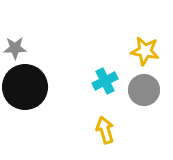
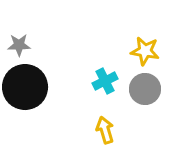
gray star: moved 4 px right, 3 px up
gray circle: moved 1 px right, 1 px up
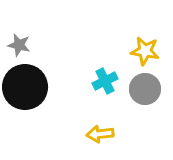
gray star: rotated 15 degrees clockwise
yellow arrow: moved 5 px left, 4 px down; rotated 80 degrees counterclockwise
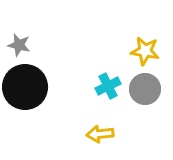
cyan cross: moved 3 px right, 5 px down
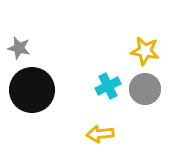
gray star: moved 3 px down
black circle: moved 7 px right, 3 px down
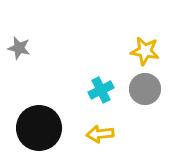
cyan cross: moved 7 px left, 4 px down
black circle: moved 7 px right, 38 px down
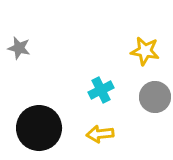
gray circle: moved 10 px right, 8 px down
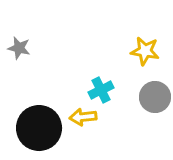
yellow arrow: moved 17 px left, 17 px up
